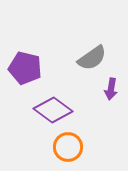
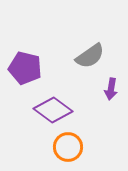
gray semicircle: moved 2 px left, 2 px up
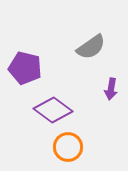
gray semicircle: moved 1 px right, 9 px up
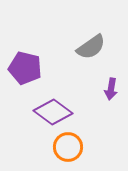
purple diamond: moved 2 px down
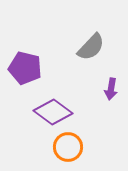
gray semicircle: rotated 12 degrees counterclockwise
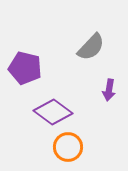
purple arrow: moved 2 px left, 1 px down
